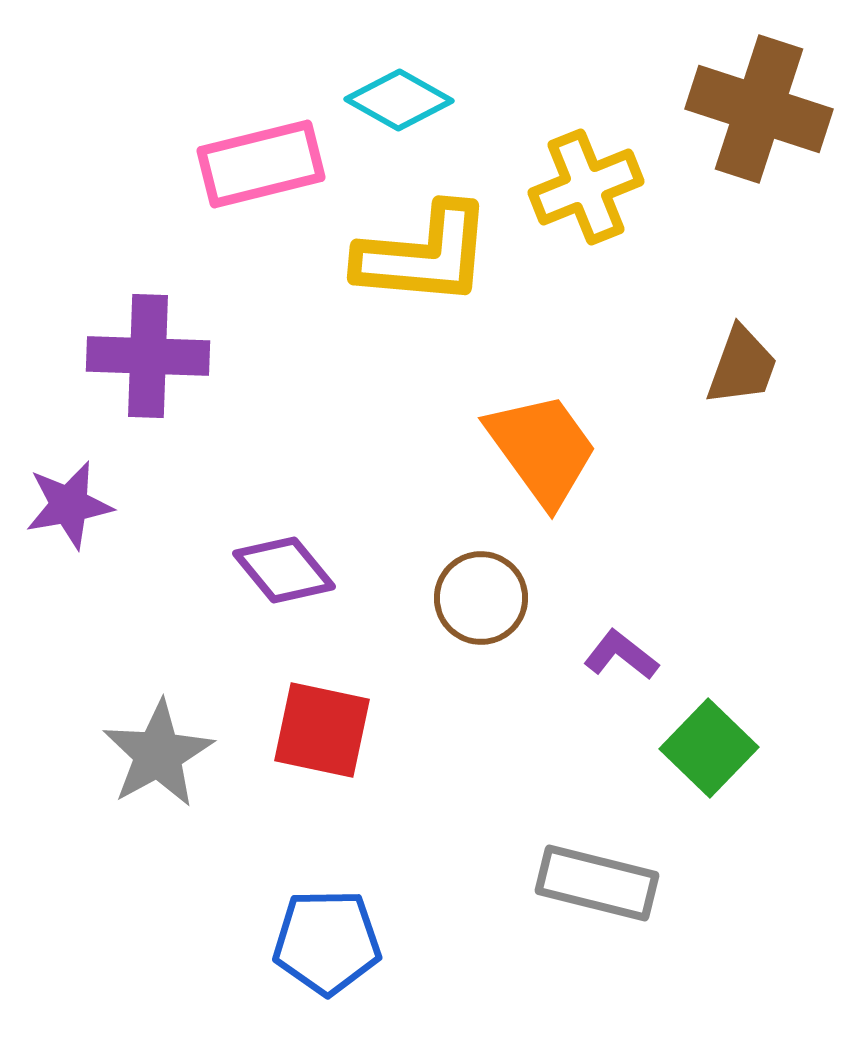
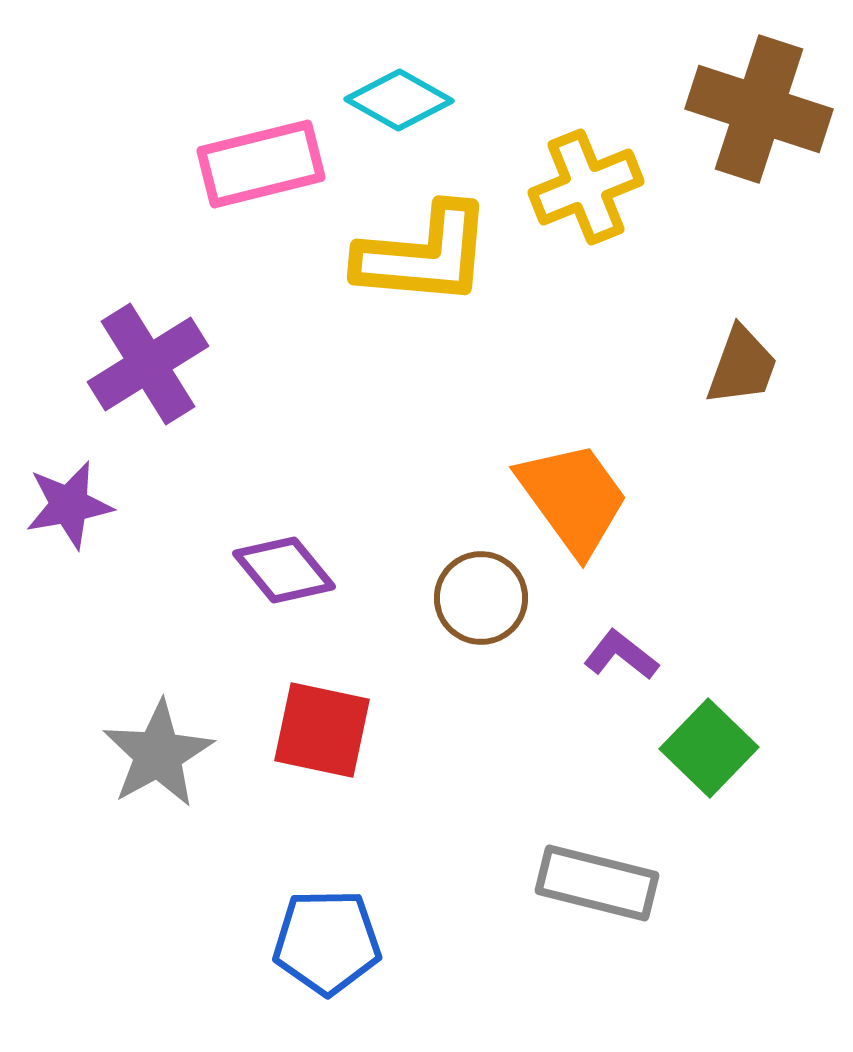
purple cross: moved 8 px down; rotated 34 degrees counterclockwise
orange trapezoid: moved 31 px right, 49 px down
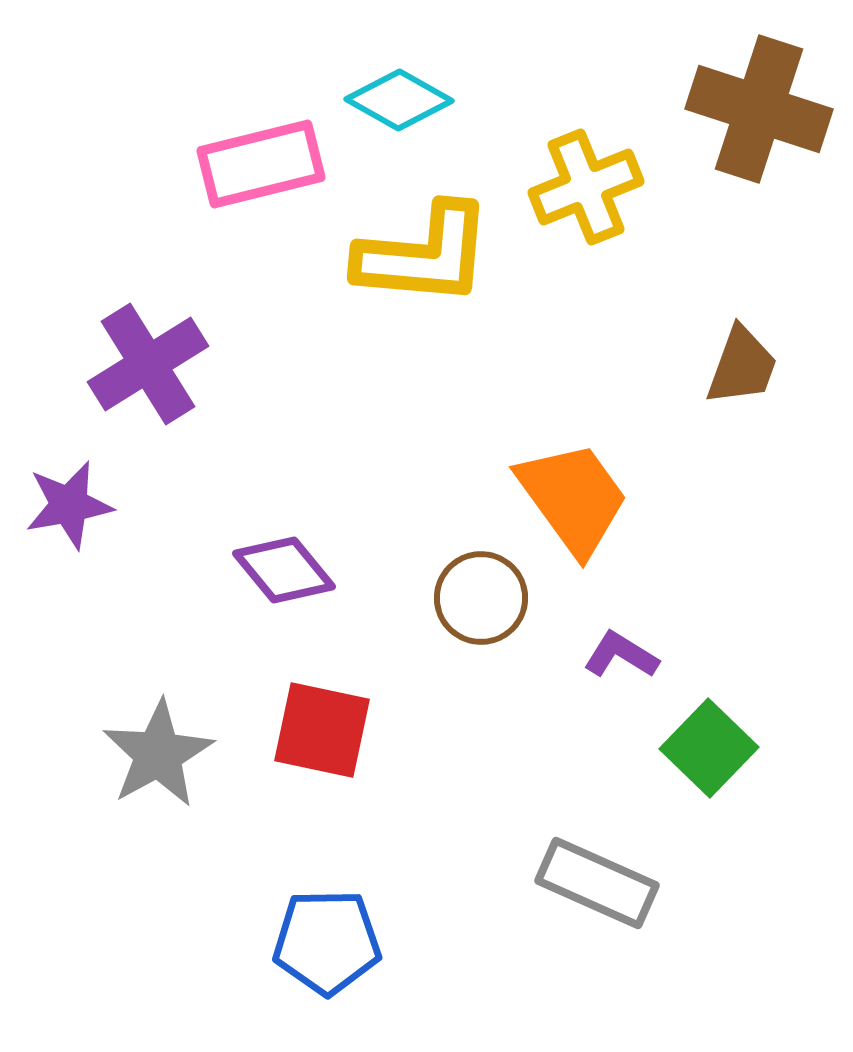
purple L-shape: rotated 6 degrees counterclockwise
gray rectangle: rotated 10 degrees clockwise
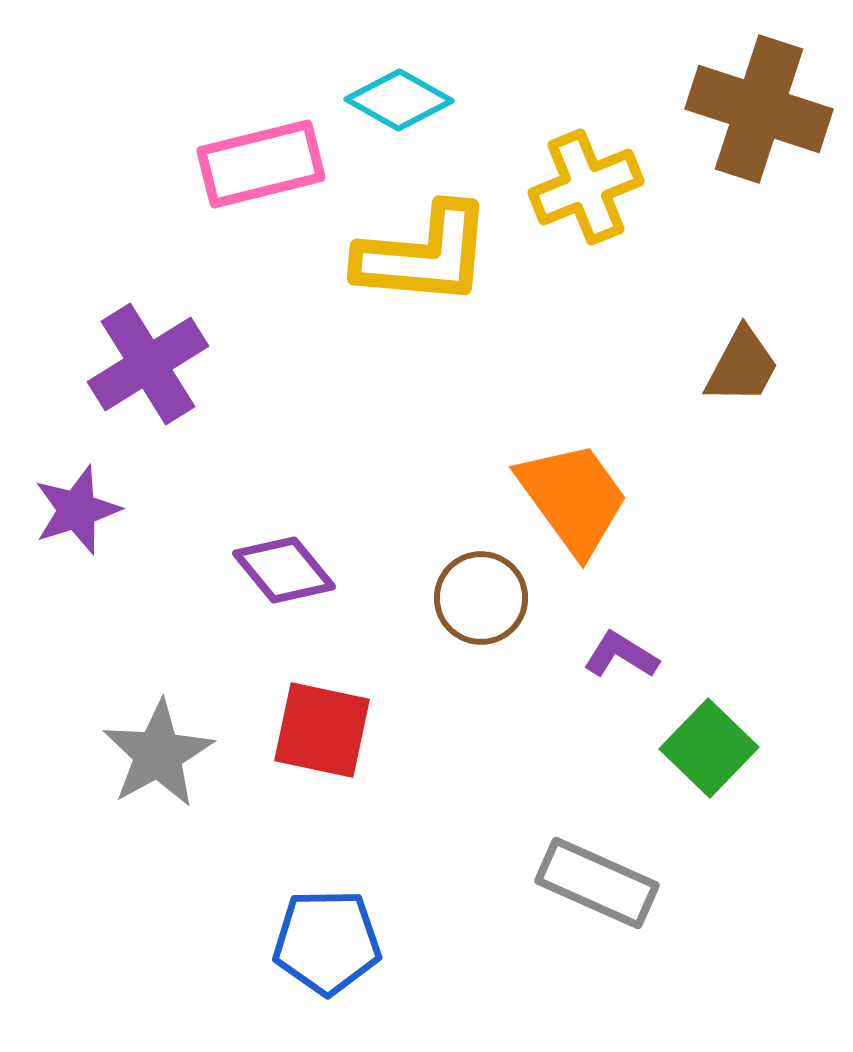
brown trapezoid: rotated 8 degrees clockwise
purple star: moved 8 px right, 5 px down; rotated 8 degrees counterclockwise
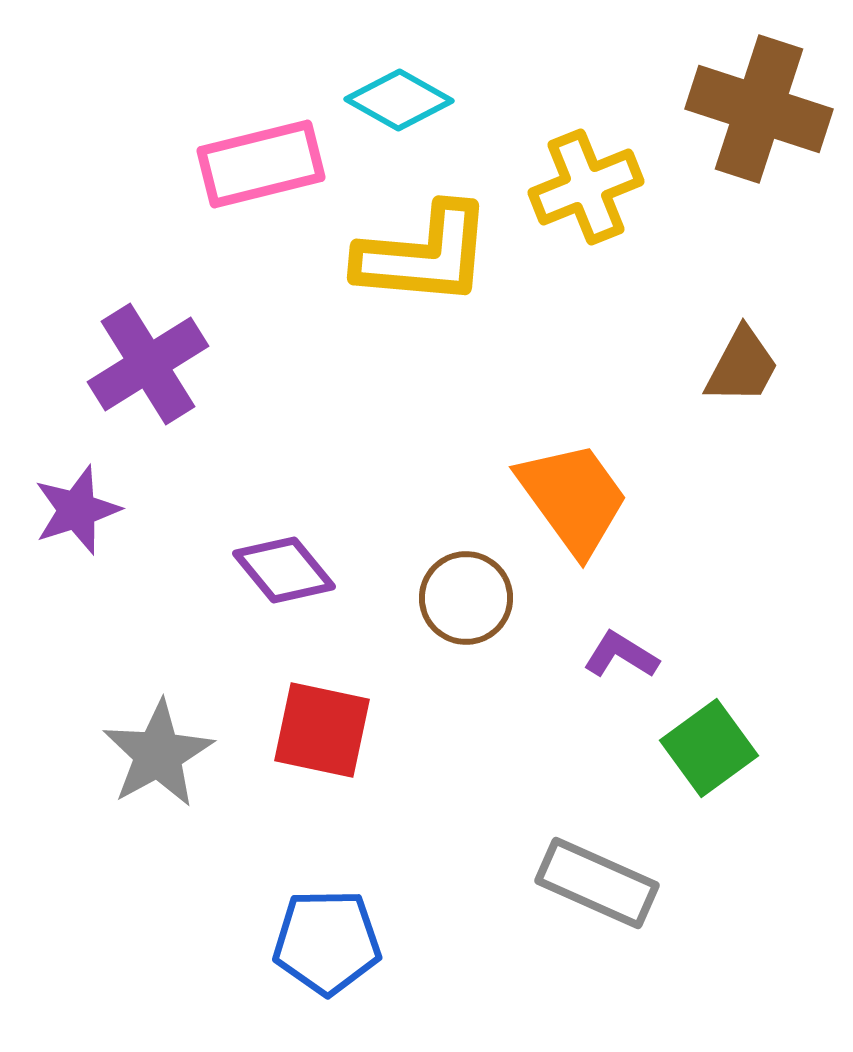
brown circle: moved 15 px left
green square: rotated 10 degrees clockwise
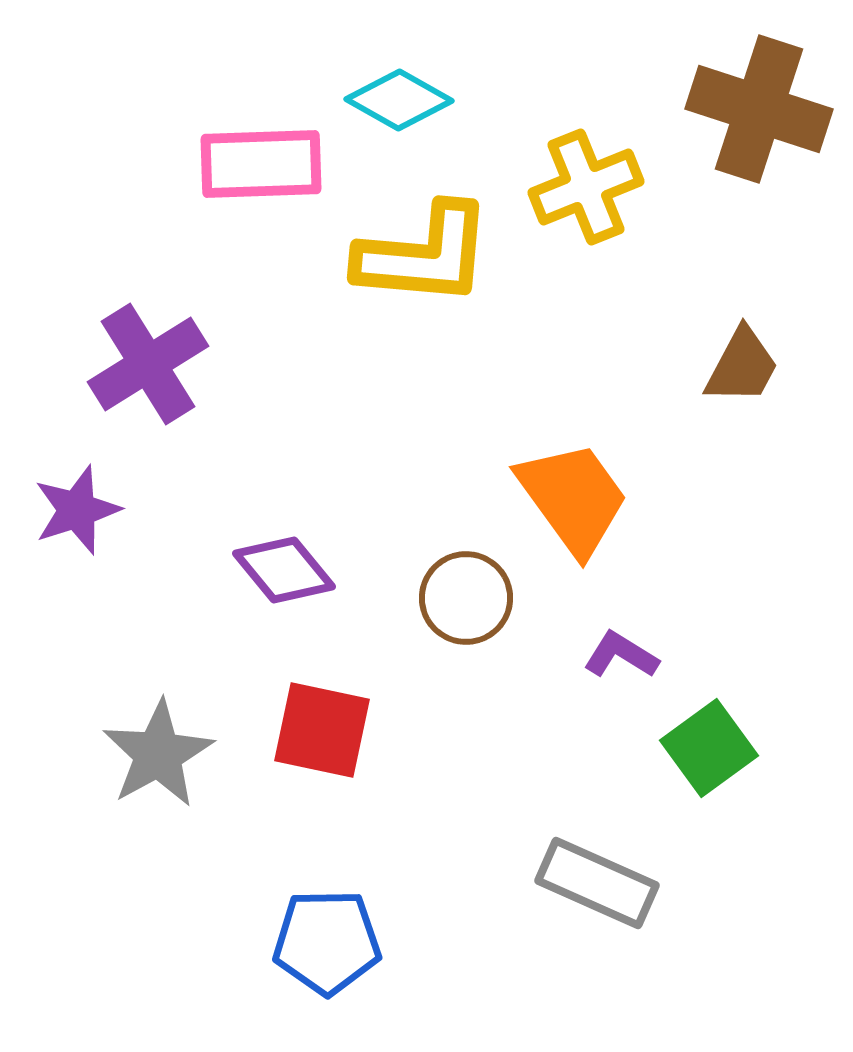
pink rectangle: rotated 12 degrees clockwise
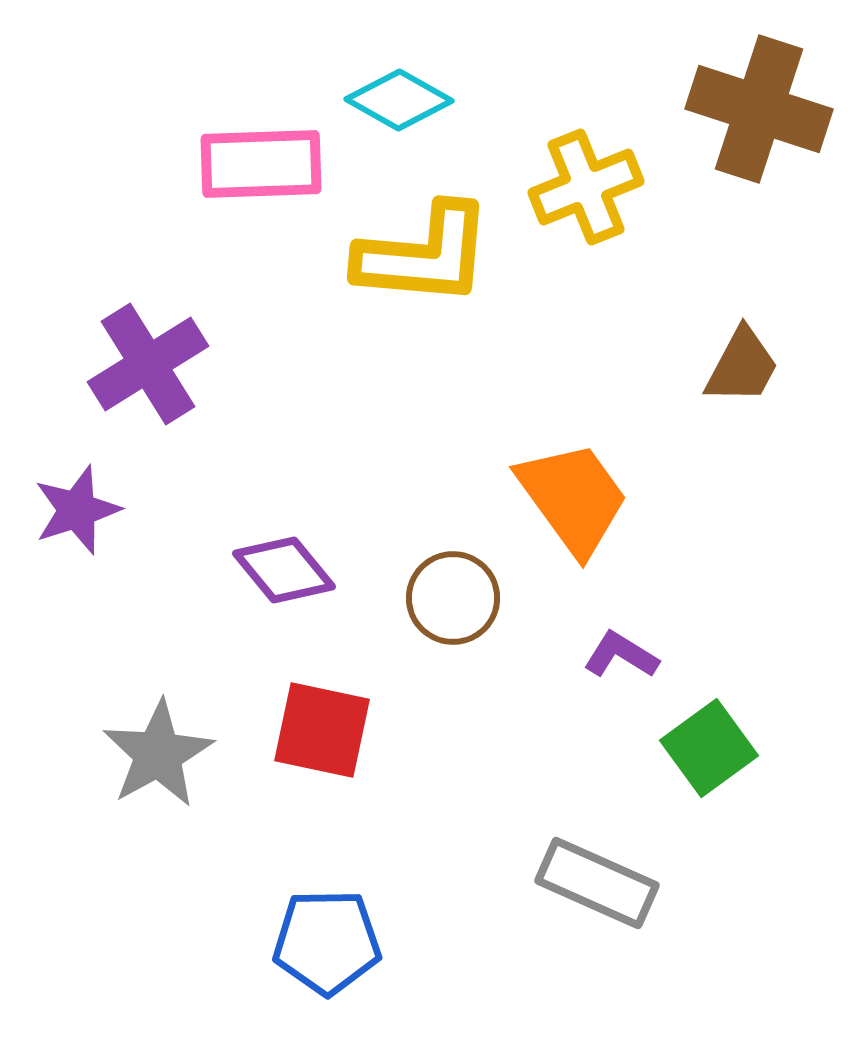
brown circle: moved 13 px left
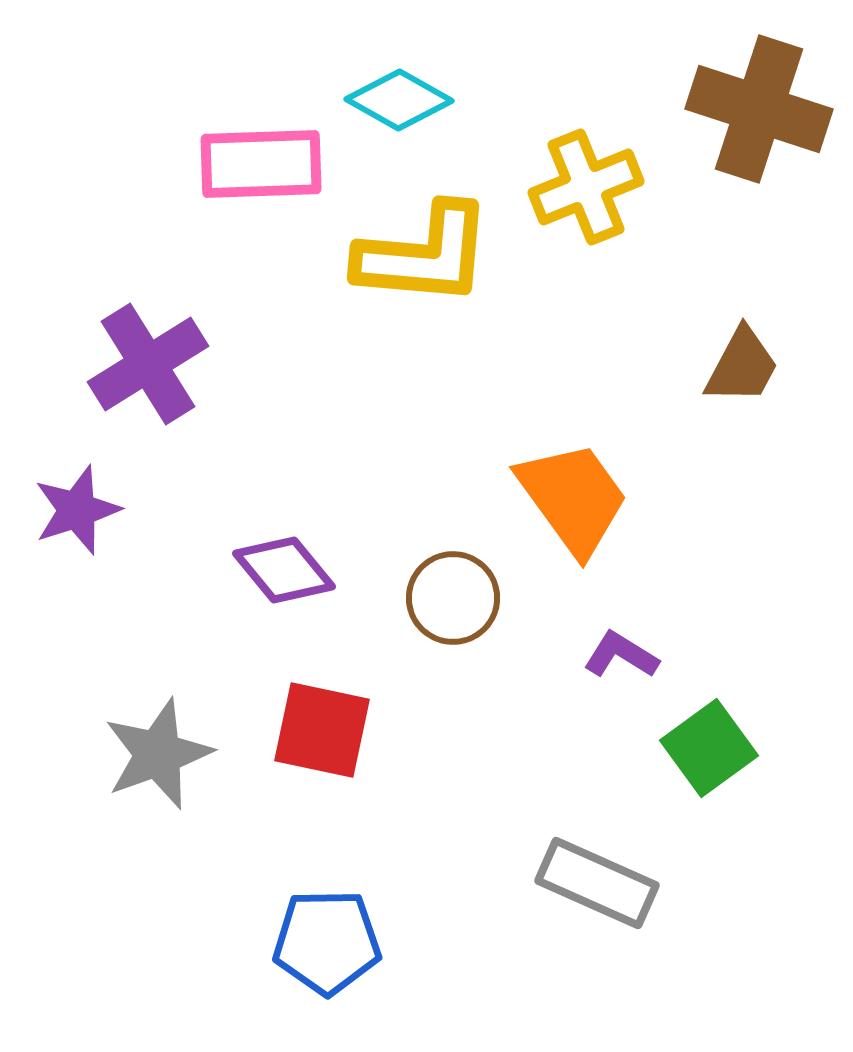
gray star: rotated 9 degrees clockwise
